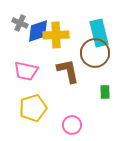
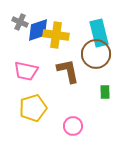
gray cross: moved 1 px up
blue diamond: moved 1 px up
yellow cross: rotated 10 degrees clockwise
brown circle: moved 1 px right, 1 px down
pink circle: moved 1 px right, 1 px down
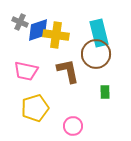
yellow pentagon: moved 2 px right
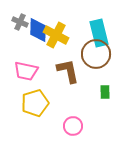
blue diamond: rotated 70 degrees counterclockwise
yellow cross: rotated 20 degrees clockwise
yellow pentagon: moved 5 px up
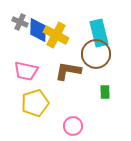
brown L-shape: rotated 68 degrees counterclockwise
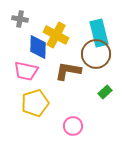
gray cross: moved 3 px up; rotated 14 degrees counterclockwise
blue diamond: moved 17 px down
green rectangle: rotated 48 degrees clockwise
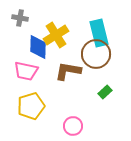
gray cross: moved 1 px up
yellow cross: rotated 30 degrees clockwise
yellow pentagon: moved 4 px left, 3 px down
